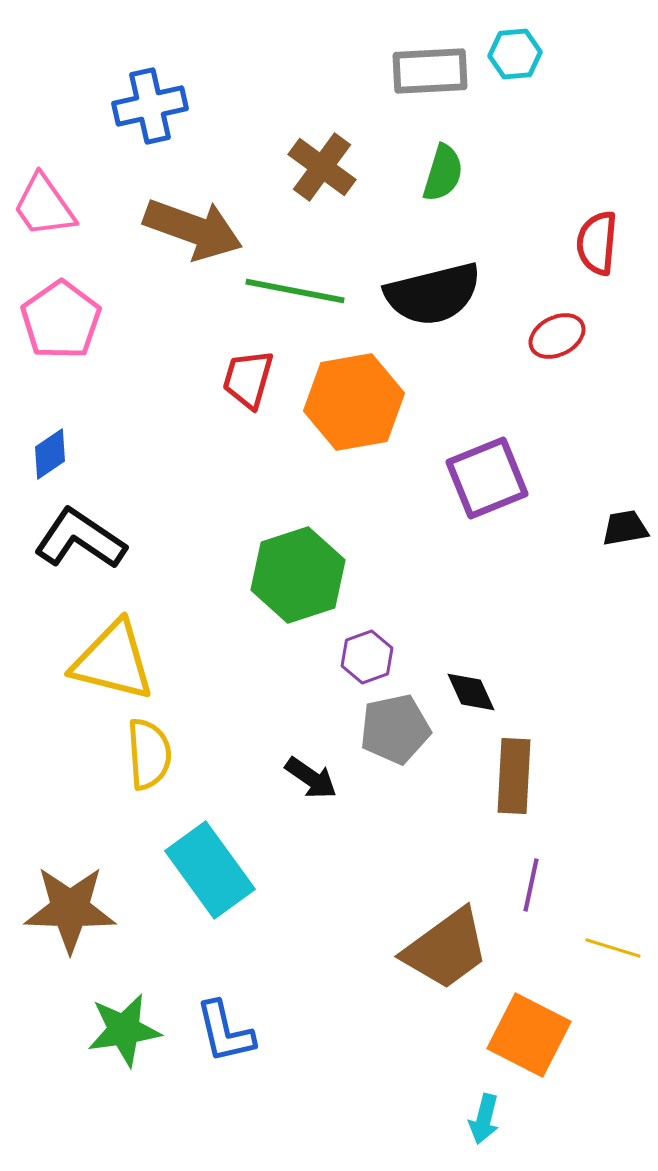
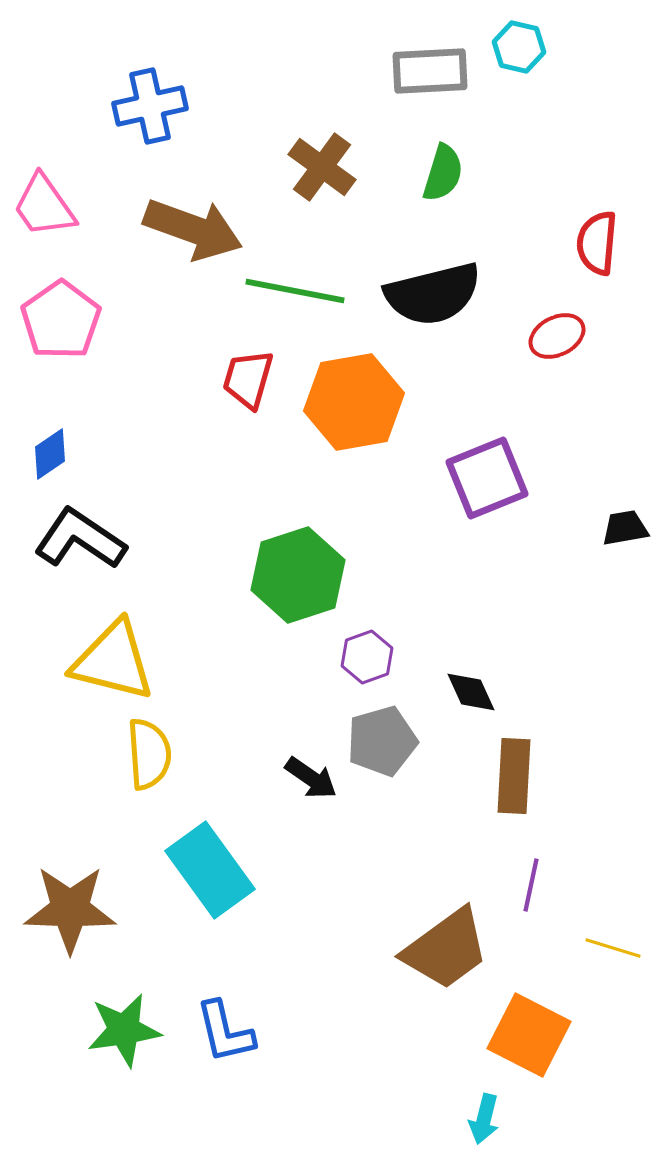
cyan hexagon: moved 4 px right, 7 px up; rotated 18 degrees clockwise
gray pentagon: moved 13 px left, 12 px down; rotated 4 degrees counterclockwise
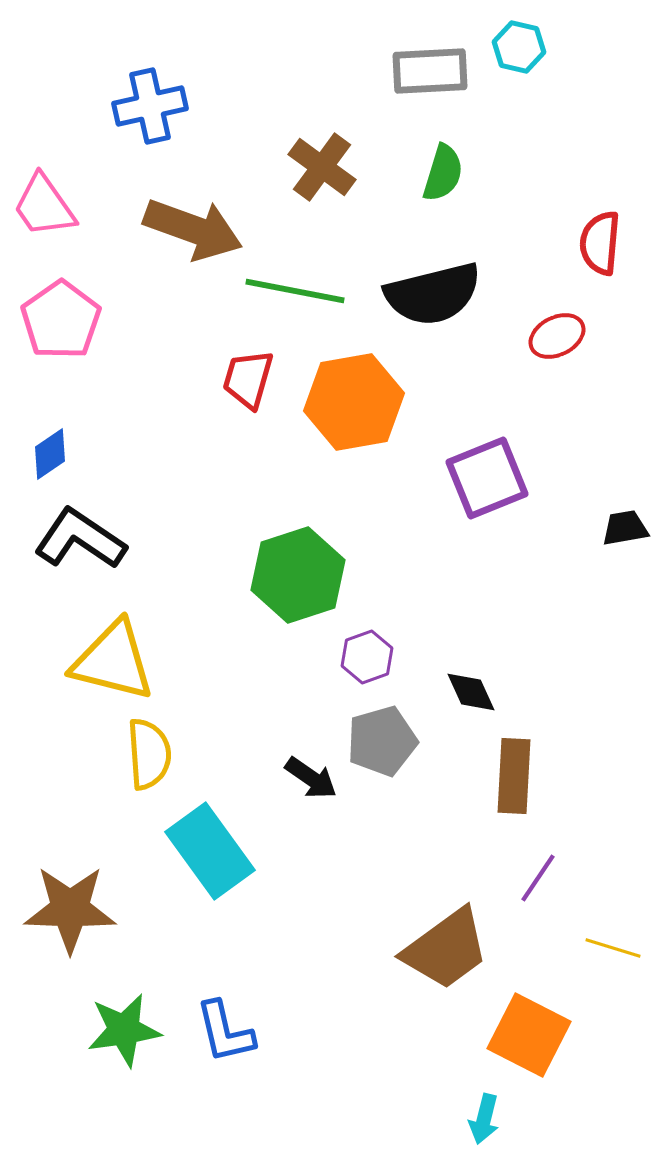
red semicircle: moved 3 px right
cyan rectangle: moved 19 px up
purple line: moved 7 px right, 7 px up; rotated 22 degrees clockwise
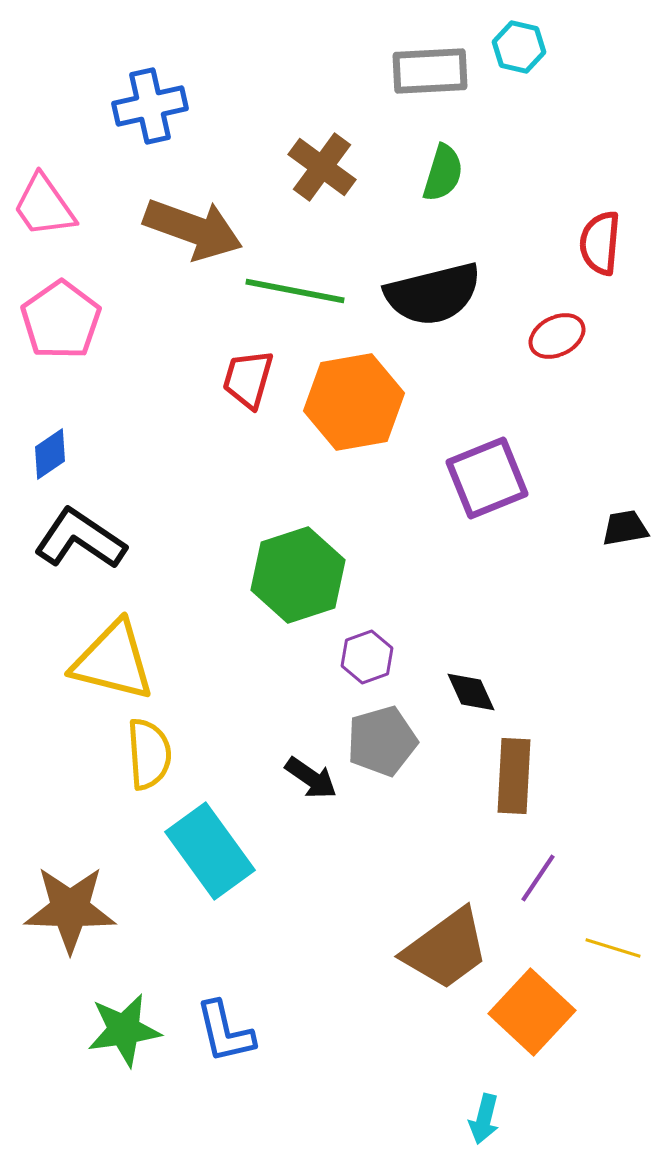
orange square: moved 3 px right, 23 px up; rotated 16 degrees clockwise
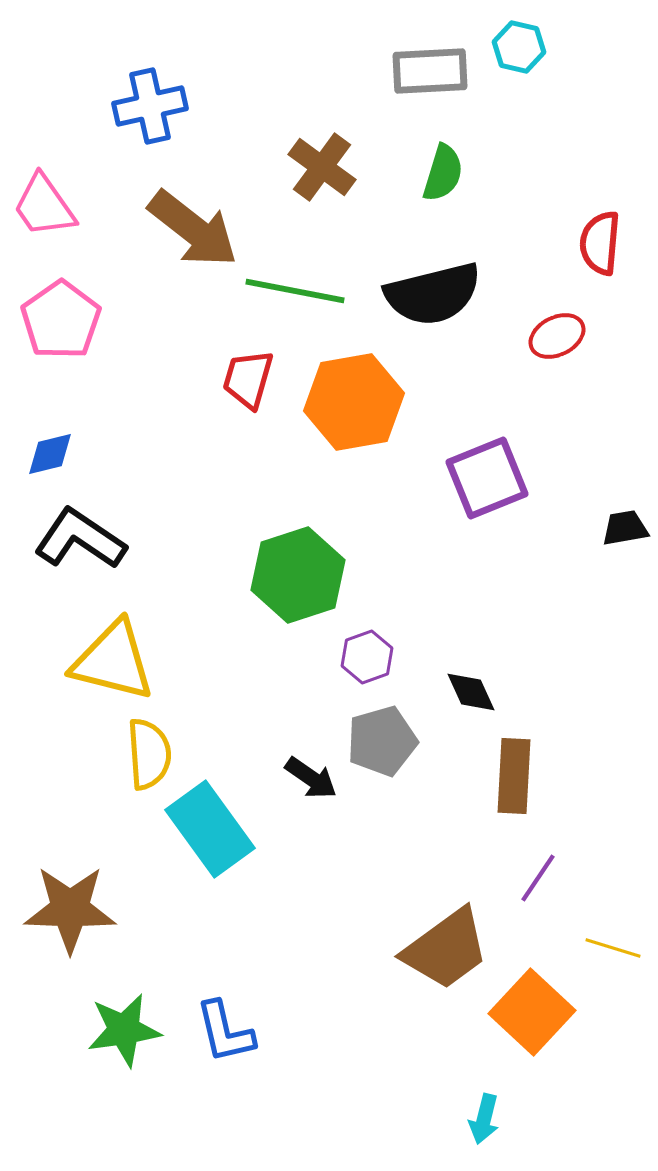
brown arrow: rotated 18 degrees clockwise
blue diamond: rotated 20 degrees clockwise
cyan rectangle: moved 22 px up
